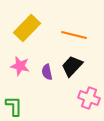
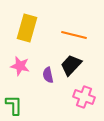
yellow rectangle: rotated 28 degrees counterclockwise
black trapezoid: moved 1 px left, 1 px up
purple semicircle: moved 1 px right, 3 px down
pink cross: moved 5 px left, 1 px up
green L-shape: moved 1 px up
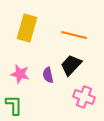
pink star: moved 8 px down
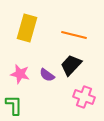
purple semicircle: moved 1 px left; rotated 42 degrees counterclockwise
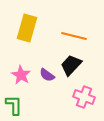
orange line: moved 1 px down
pink star: moved 1 px right, 1 px down; rotated 18 degrees clockwise
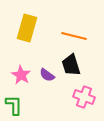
black trapezoid: rotated 60 degrees counterclockwise
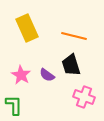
yellow rectangle: rotated 40 degrees counterclockwise
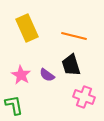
green L-shape: rotated 10 degrees counterclockwise
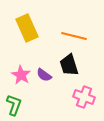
black trapezoid: moved 2 px left
purple semicircle: moved 3 px left
green L-shape: rotated 30 degrees clockwise
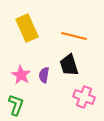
purple semicircle: rotated 63 degrees clockwise
green L-shape: moved 2 px right
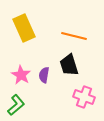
yellow rectangle: moved 3 px left
green L-shape: rotated 30 degrees clockwise
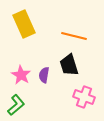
yellow rectangle: moved 4 px up
